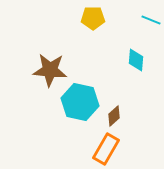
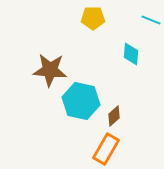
cyan diamond: moved 5 px left, 6 px up
cyan hexagon: moved 1 px right, 1 px up
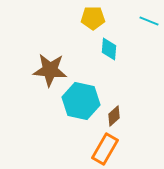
cyan line: moved 2 px left, 1 px down
cyan diamond: moved 22 px left, 5 px up
orange rectangle: moved 1 px left
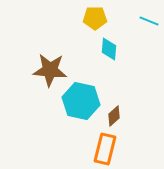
yellow pentagon: moved 2 px right
orange rectangle: rotated 16 degrees counterclockwise
